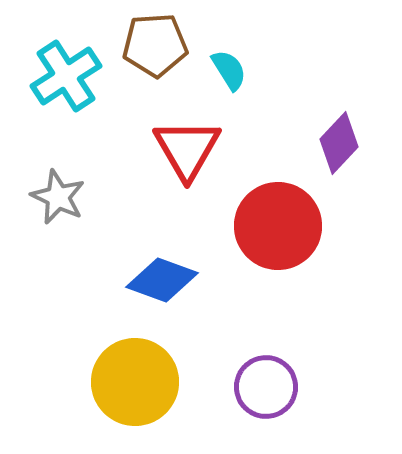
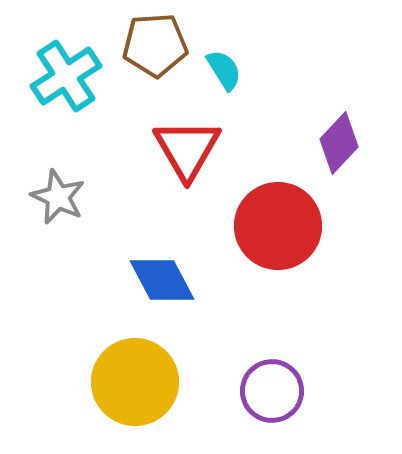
cyan semicircle: moved 5 px left
blue diamond: rotated 42 degrees clockwise
purple circle: moved 6 px right, 4 px down
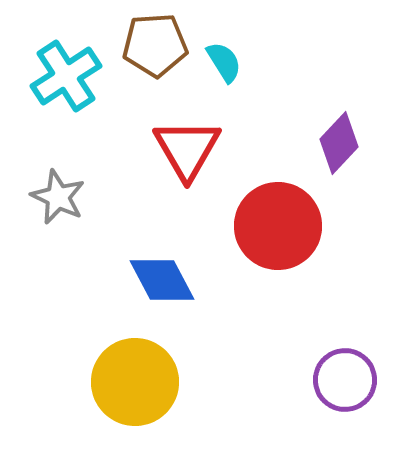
cyan semicircle: moved 8 px up
purple circle: moved 73 px right, 11 px up
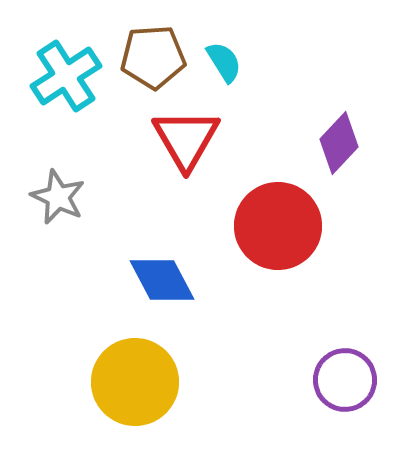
brown pentagon: moved 2 px left, 12 px down
red triangle: moved 1 px left, 10 px up
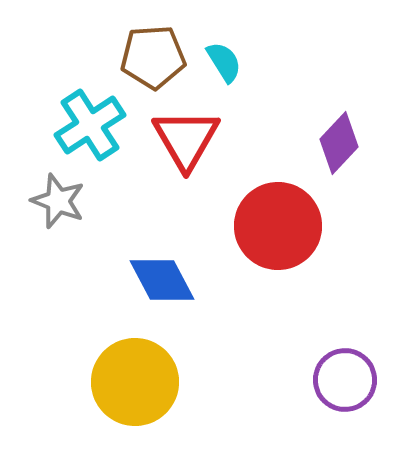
cyan cross: moved 24 px right, 49 px down
gray star: moved 4 px down; rotated 4 degrees counterclockwise
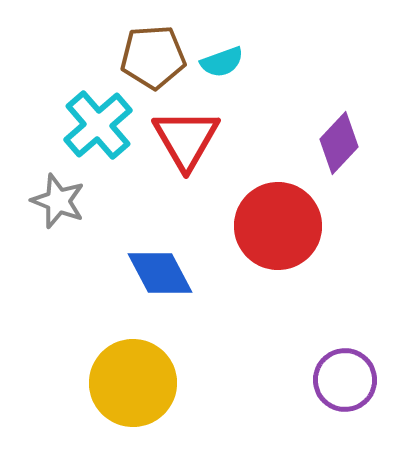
cyan semicircle: moved 2 px left; rotated 102 degrees clockwise
cyan cross: moved 8 px right; rotated 8 degrees counterclockwise
blue diamond: moved 2 px left, 7 px up
yellow circle: moved 2 px left, 1 px down
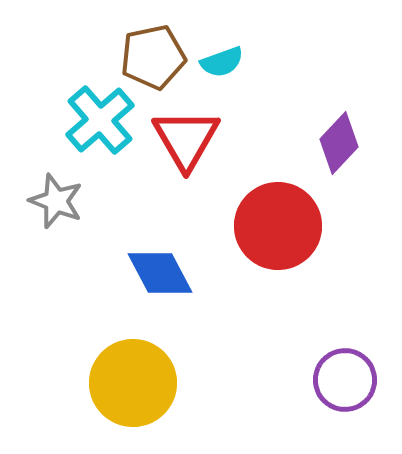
brown pentagon: rotated 8 degrees counterclockwise
cyan cross: moved 2 px right, 5 px up
gray star: moved 2 px left
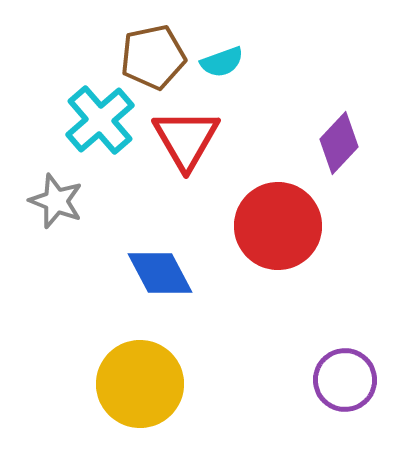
yellow circle: moved 7 px right, 1 px down
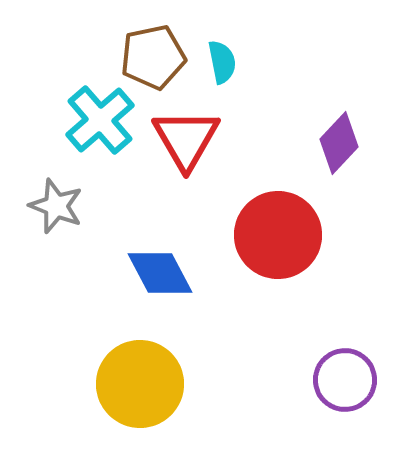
cyan semicircle: rotated 81 degrees counterclockwise
gray star: moved 5 px down
red circle: moved 9 px down
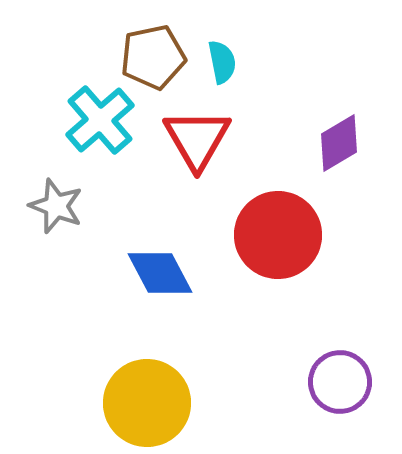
red triangle: moved 11 px right
purple diamond: rotated 16 degrees clockwise
purple circle: moved 5 px left, 2 px down
yellow circle: moved 7 px right, 19 px down
